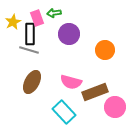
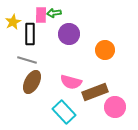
pink rectangle: moved 4 px right, 3 px up; rotated 21 degrees clockwise
gray line: moved 2 px left, 10 px down
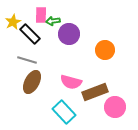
green arrow: moved 1 px left, 8 px down
black rectangle: rotated 45 degrees counterclockwise
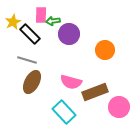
pink circle: moved 4 px right
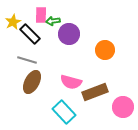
pink circle: moved 4 px right
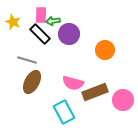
yellow star: rotated 21 degrees counterclockwise
black rectangle: moved 10 px right
pink semicircle: moved 2 px right, 1 px down
pink circle: moved 7 px up
cyan rectangle: rotated 15 degrees clockwise
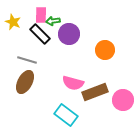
brown ellipse: moved 7 px left
cyan rectangle: moved 2 px right, 3 px down; rotated 25 degrees counterclockwise
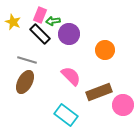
pink rectangle: moved 1 px left; rotated 21 degrees clockwise
pink semicircle: moved 2 px left, 7 px up; rotated 150 degrees counterclockwise
brown rectangle: moved 4 px right
pink circle: moved 5 px down
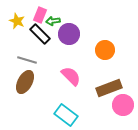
yellow star: moved 4 px right, 1 px up
brown rectangle: moved 10 px right, 4 px up
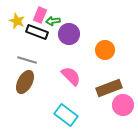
black rectangle: moved 3 px left, 2 px up; rotated 25 degrees counterclockwise
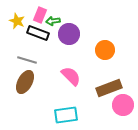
black rectangle: moved 1 px right, 1 px down
cyan rectangle: rotated 45 degrees counterclockwise
